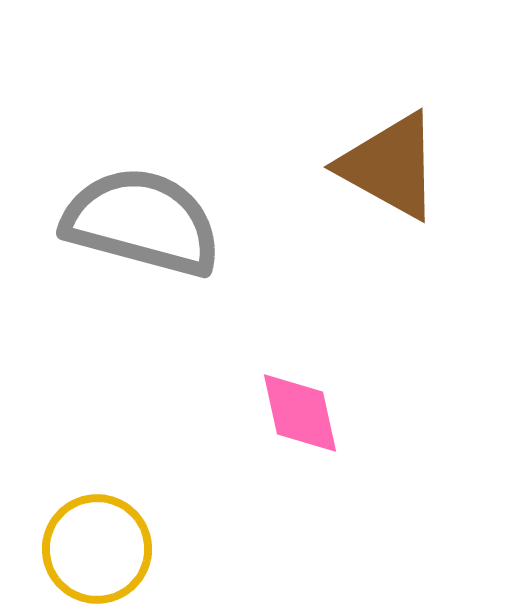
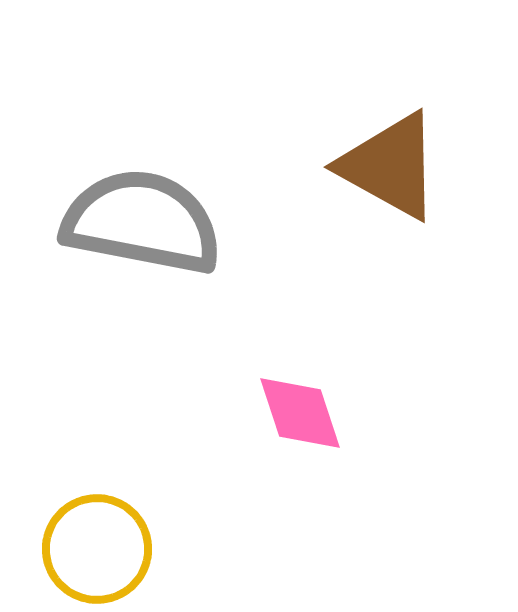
gray semicircle: rotated 4 degrees counterclockwise
pink diamond: rotated 6 degrees counterclockwise
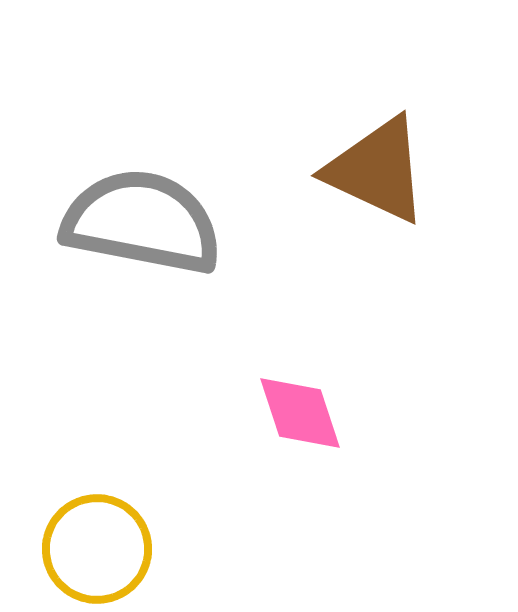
brown triangle: moved 13 px left, 4 px down; rotated 4 degrees counterclockwise
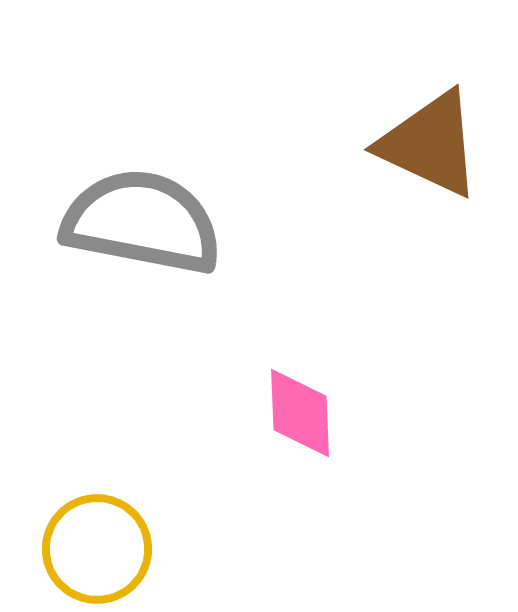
brown triangle: moved 53 px right, 26 px up
pink diamond: rotated 16 degrees clockwise
